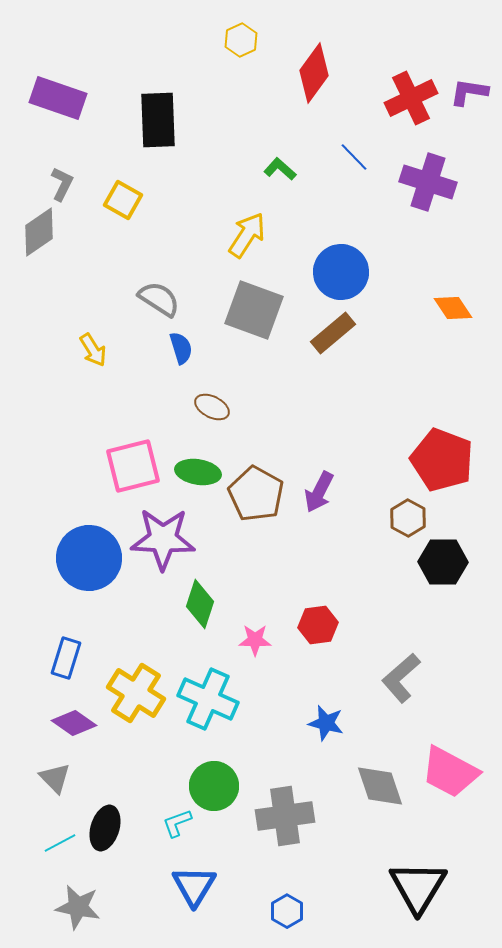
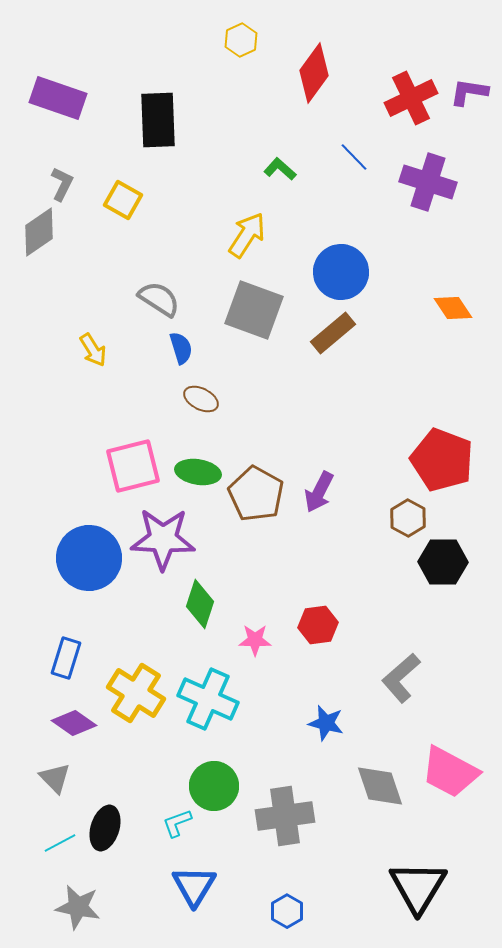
brown ellipse at (212, 407): moved 11 px left, 8 px up
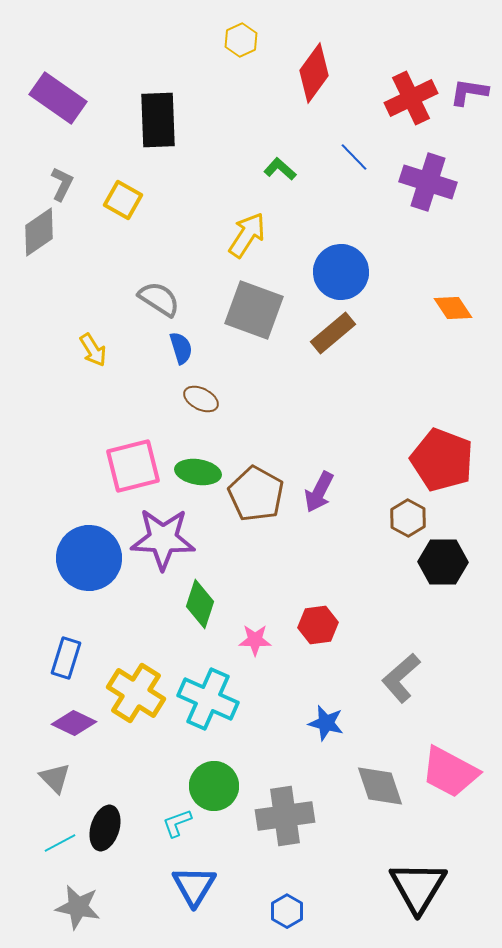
purple rectangle at (58, 98): rotated 16 degrees clockwise
purple diamond at (74, 723): rotated 9 degrees counterclockwise
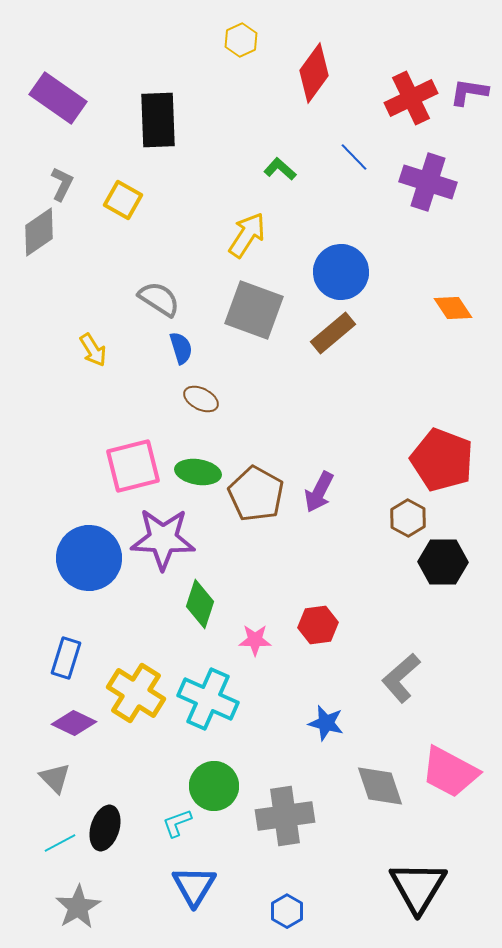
gray star at (78, 907): rotated 30 degrees clockwise
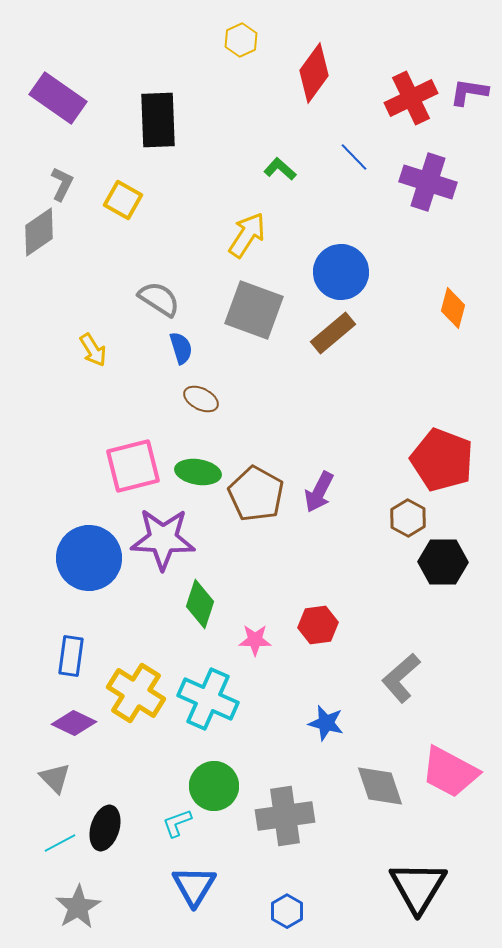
orange diamond at (453, 308): rotated 48 degrees clockwise
blue rectangle at (66, 658): moved 5 px right, 2 px up; rotated 9 degrees counterclockwise
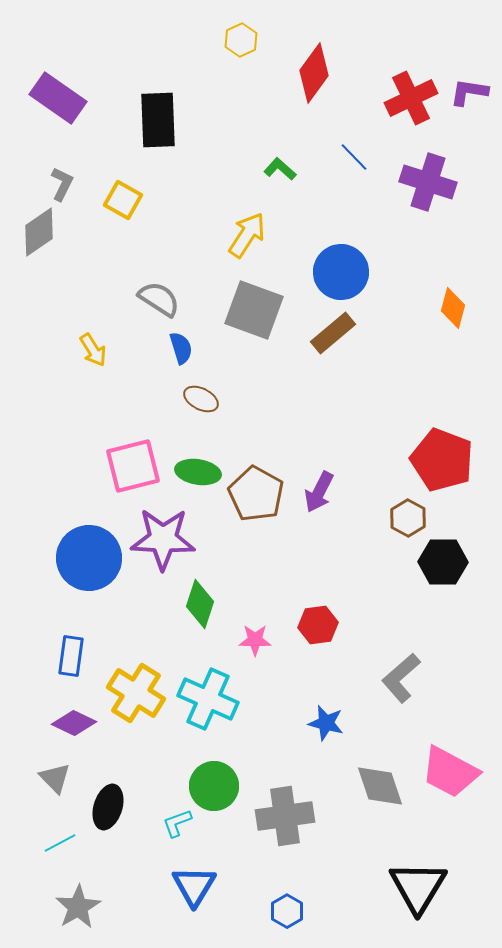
black ellipse at (105, 828): moved 3 px right, 21 px up
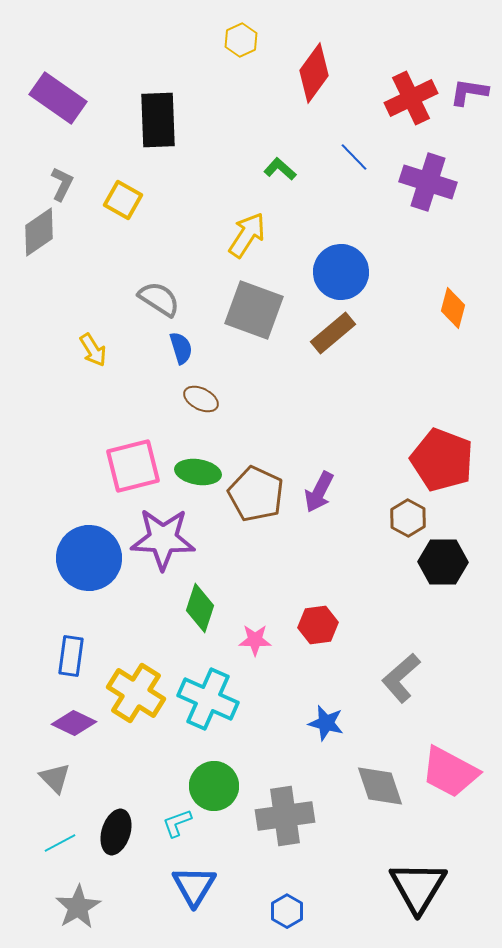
brown pentagon at (256, 494): rotated 4 degrees counterclockwise
green diamond at (200, 604): moved 4 px down
black ellipse at (108, 807): moved 8 px right, 25 px down
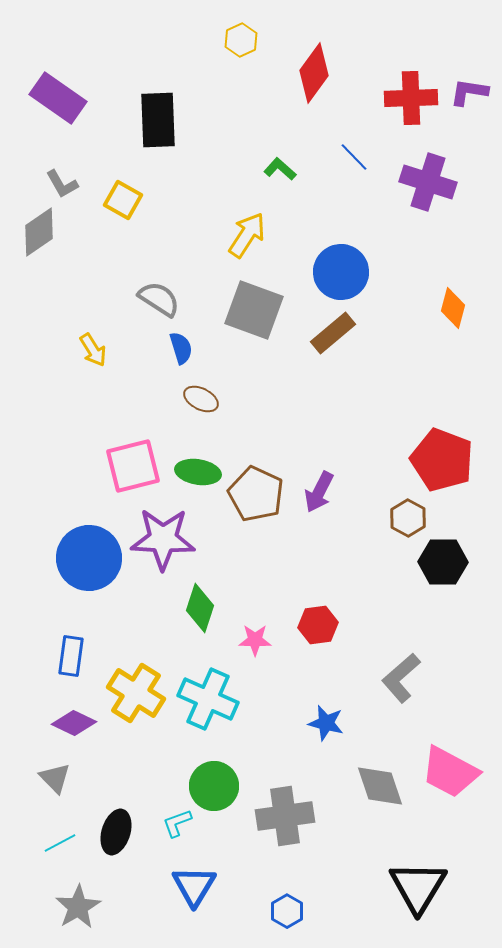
red cross at (411, 98): rotated 24 degrees clockwise
gray L-shape at (62, 184): rotated 124 degrees clockwise
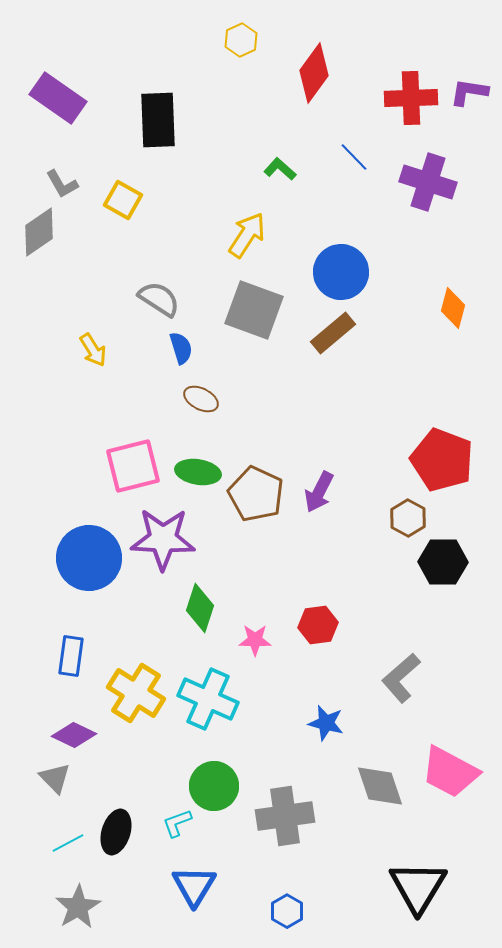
purple diamond at (74, 723): moved 12 px down
cyan line at (60, 843): moved 8 px right
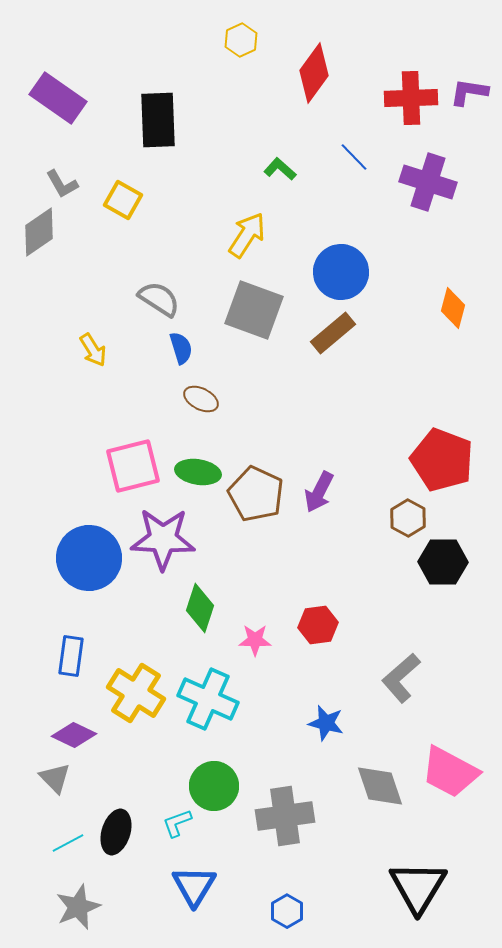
gray star at (78, 907): rotated 9 degrees clockwise
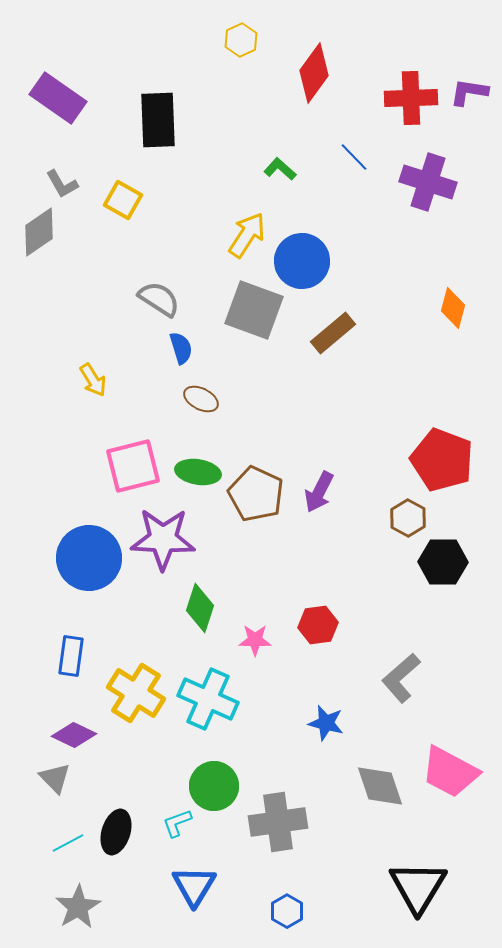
blue circle at (341, 272): moved 39 px left, 11 px up
yellow arrow at (93, 350): moved 30 px down
gray cross at (285, 816): moved 7 px left, 6 px down
gray star at (78, 907): rotated 9 degrees counterclockwise
